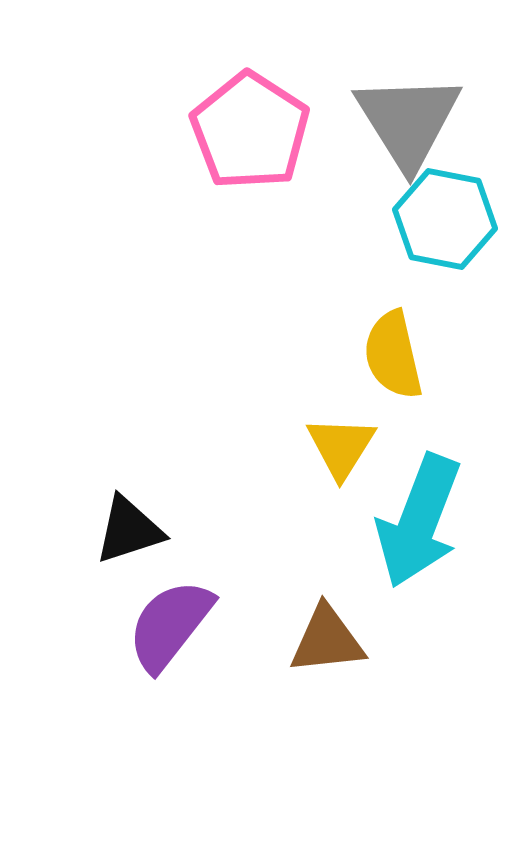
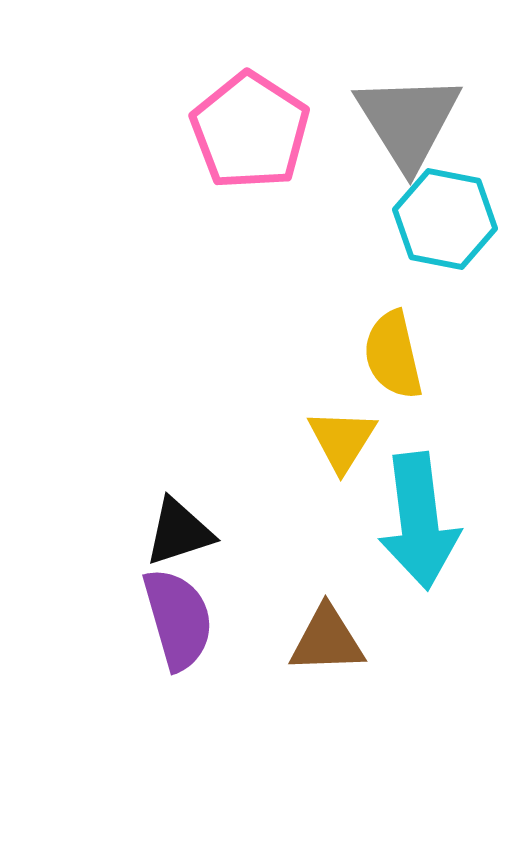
yellow triangle: moved 1 px right, 7 px up
cyan arrow: rotated 28 degrees counterclockwise
black triangle: moved 50 px right, 2 px down
purple semicircle: moved 8 px right, 6 px up; rotated 126 degrees clockwise
brown triangle: rotated 4 degrees clockwise
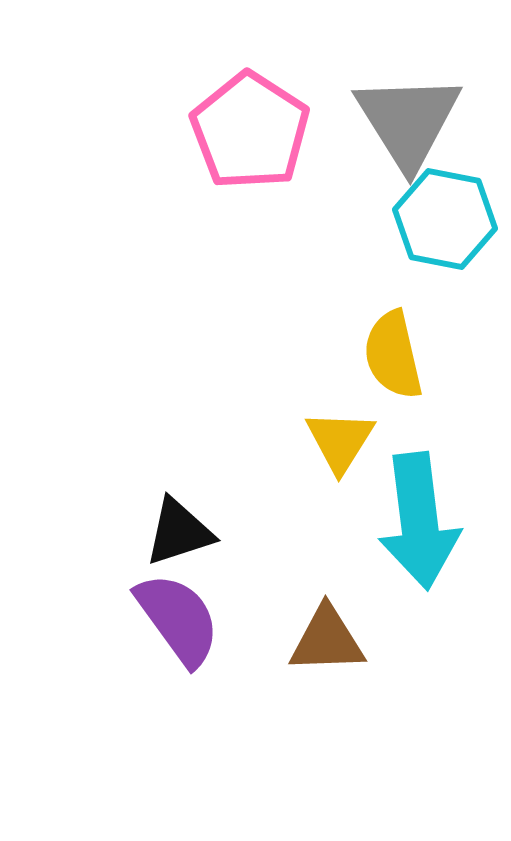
yellow triangle: moved 2 px left, 1 px down
purple semicircle: rotated 20 degrees counterclockwise
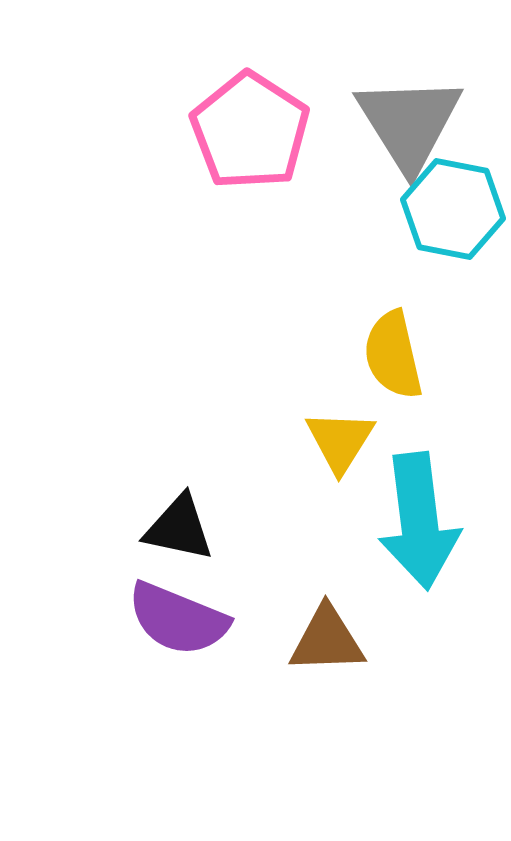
gray triangle: moved 1 px right, 2 px down
cyan hexagon: moved 8 px right, 10 px up
black triangle: moved 4 px up; rotated 30 degrees clockwise
purple semicircle: rotated 148 degrees clockwise
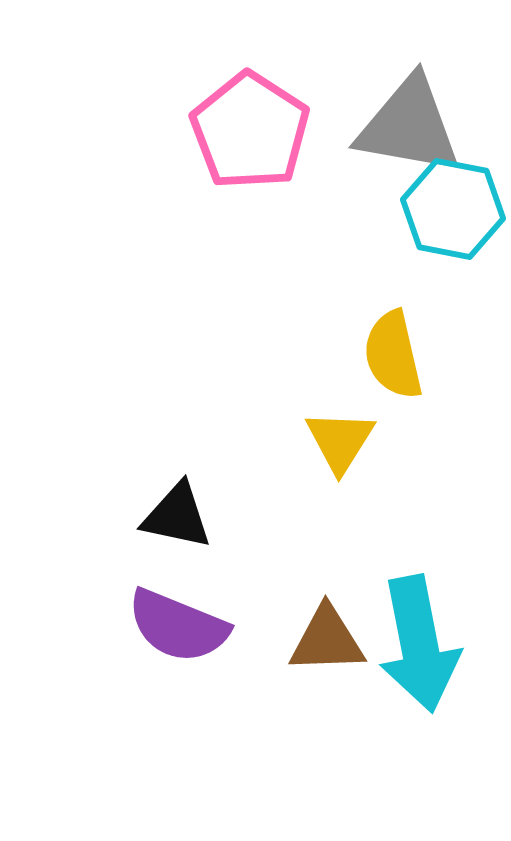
gray triangle: moved 3 px down; rotated 48 degrees counterclockwise
cyan arrow: moved 123 px down; rotated 4 degrees counterclockwise
black triangle: moved 2 px left, 12 px up
purple semicircle: moved 7 px down
